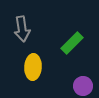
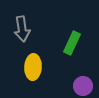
green rectangle: rotated 20 degrees counterclockwise
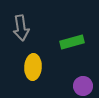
gray arrow: moved 1 px left, 1 px up
green rectangle: moved 1 px up; rotated 50 degrees clockwise
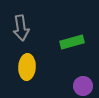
yellow ellipse: moved 6 px left
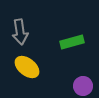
gray arrow: moved 1 px left, 4 px down
yellow ellipse: rotated 55 degrees counterclockwise
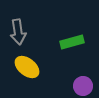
gray arrow: moved 2 px left
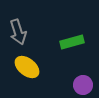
gray arrow: rotated 10 degrees counterclockwise
purple circle: moved 1 px up
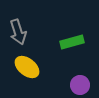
purple circle: moved 3 px left
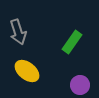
green rectangle: rotated 40 degrees counterclockwise
yellow ellipse: moved 4 px down
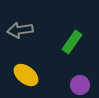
gray arrow: moved 2 px right, 2 px up; rotated 100 degrees clockwise
yellow ellipse: moved 1 px left, 4 px down
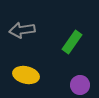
gray arrow: moved 2 px right
yellow ellipse: rotated 25 degrees counterclockwise
